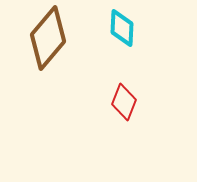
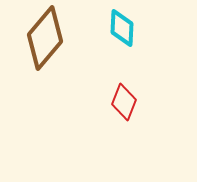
brown diamond: moved 3 px left
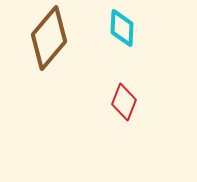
brown diamond: moved 4 px right
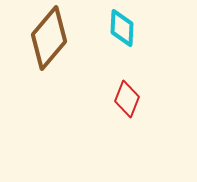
red diamond: moved 3 px right, 3 px up
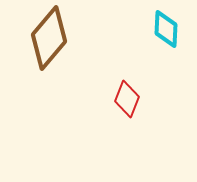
cyan diamond: moved 44 px right, 1 px down
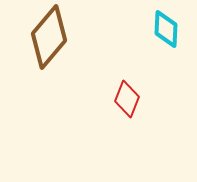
brown diamond: moved 1 px up
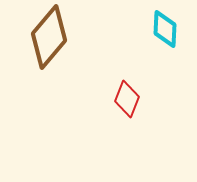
cyan diamond: moved 1 px left
